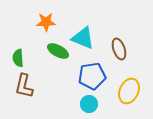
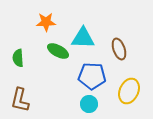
cyan triangle: rotated 20 degrees counterclockwise
blue pentagon: rotated 12 degrees clockwise
brown L-shape: moved 4 px left, 14 px down
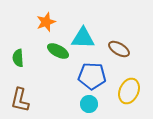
orange star: rotated 18 degrees counterclockwise
brown ellipse: rotated 40 degrees counterclockwise
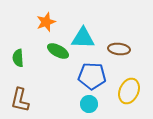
brown ellipse: rotated 25 degrees counterclockwise
